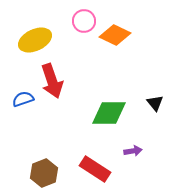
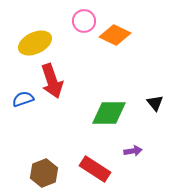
yellow ellipse: moved 3 px down
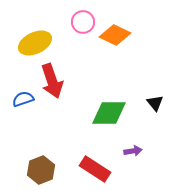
pink circle: moved 1 px left, 1 px down
brown hexagon: moved 3 px left, 3 px up
